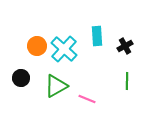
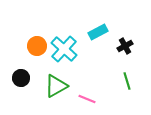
cyan rectangle: moved 1 px right, 4 px up; rotated 66 degrees clockwise
green line: rotated 18 degrees counterclockwise
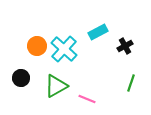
green line: moved 4 px right, 2 px down; rotated 36 degrees clockwise
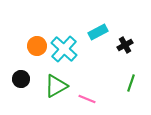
black cross: moved 1 px up
black circle: moved 1 px down
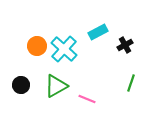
black circle: moved 6 px down
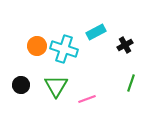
cyan rectangle: moved 2 px left
cyan cross: rotated 24 degrees counterclockwise
green triangle: rotated 30 degrees counterclockwise
pink line: rotated 42 degrees counterclockwise
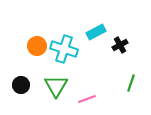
black cross: moved 5 px left
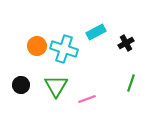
black cross: moved 6 px right, 2 px up
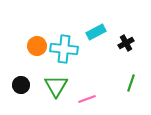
cyan cross: rotated 12 degrees counterclockwise
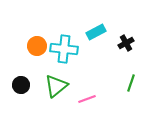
green triangle: rotated 20 degrees clockwise
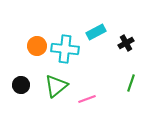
cyan cross: moved 1 px right
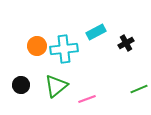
cyan cross: moved 1 px left; rotated 12 degrees counterclockwise
green line: moved 8 px right, 6 px down; rotated 48 degrees clockwise
